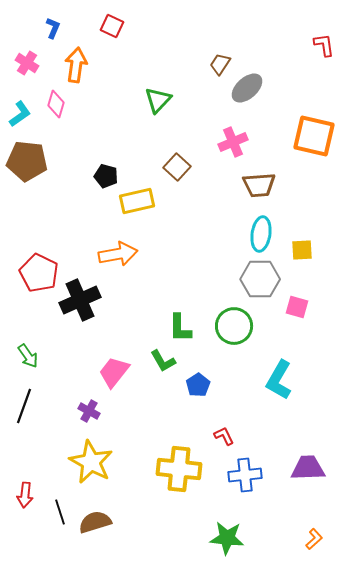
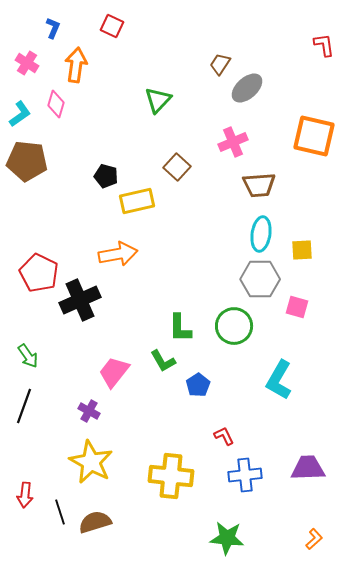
yellow cross at (179, 469): moved 8 px left, 7 px down
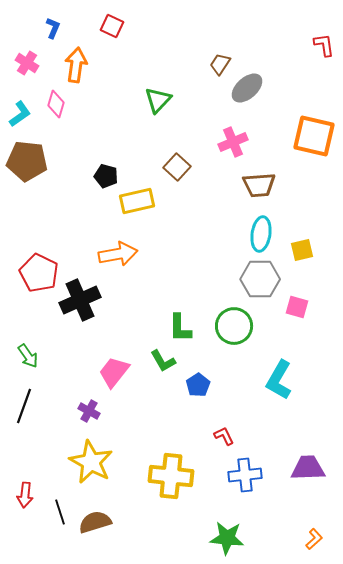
yellow square at (302, 250): rotated 10 degrees counterclockwise
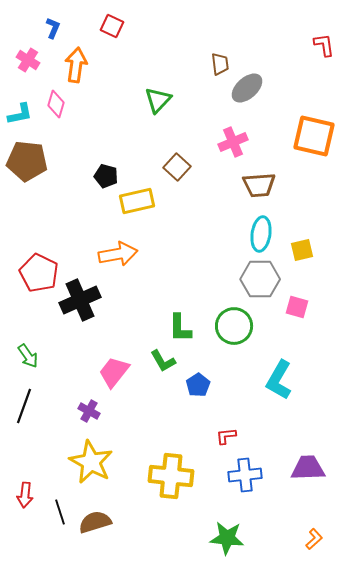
pink cross at (27, 63): moved 1 px right, 3 px up
brown trapezoid at (220, 64): rotated 140 degrees clockwise
cyan L-shape at (20, 114): rotated 24 degrees clockwise
red L-shape at (224, 436): moved 2 px right; rotated 70 degrees counterclockwise
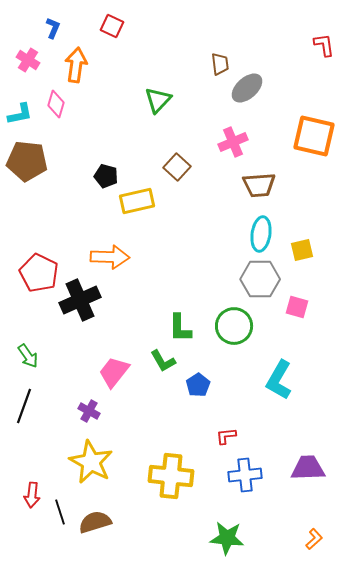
orange arrow at (118, 254): moved 8 px left, 3 px down; rotated 12 degrees clockwise
red arrow at (25, 495): moved 7 px right
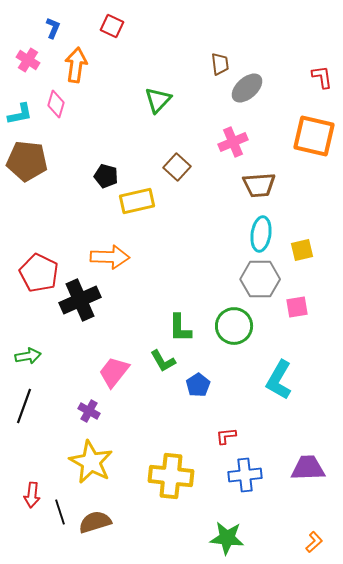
red L-shape at (324, 45): moved 2 px left, 32 px down
pink square at (297, 307): rotated 25 degrees counterclockwise
green arrow at (28, 356): rotated 65 degrees counterclockwise
orange L-shape at (314, 539): moved 3 px down
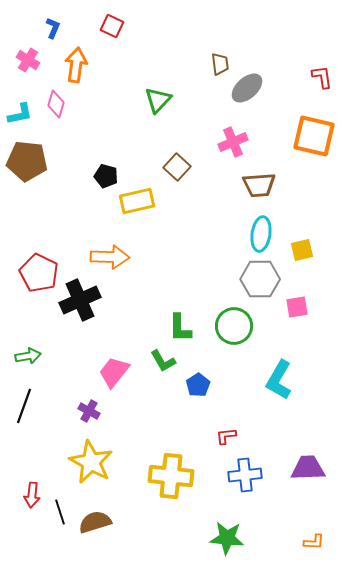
orange L-shape at (314, 542): rotated 45 degrees clockwise
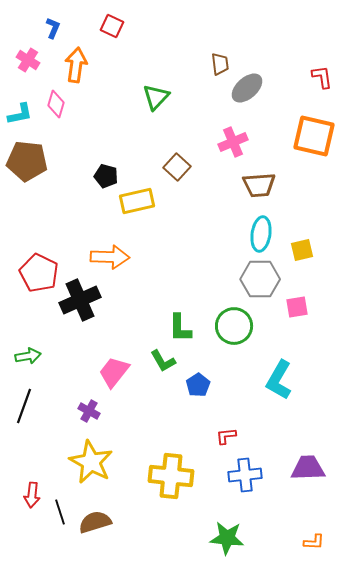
green triangle at (158, 100): moved 2 px left, 3 px up
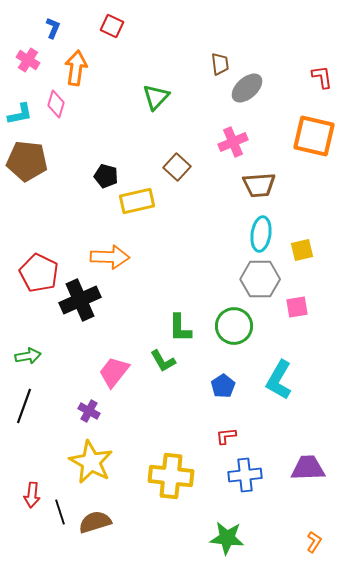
orange arrow at (76, 65): moved 3 px down
blue pentagon at (198, 385): moved 25 px right, 1 px down
orange L-shape at (314, 542): rotated 60 degrees counterclockwise
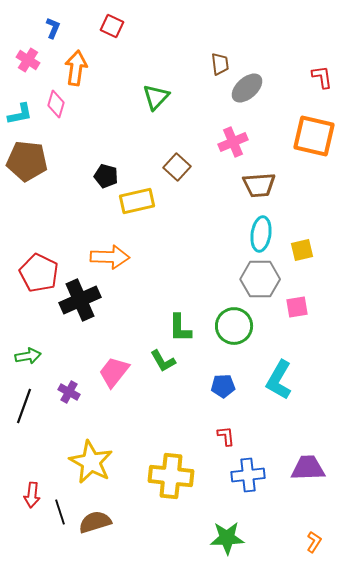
blue pentagon at (223, 386): rotated 30 degrees clockwise
purple cross at (89, 411): moved 20 px left, 19 px up
red L-shape at (226, 436): rotated 90 degrees clockwise
blue cross at (245, 475): moved 3 px right
green star at (227, 538): rotated 8 degrees counterclockwise
